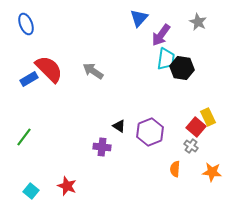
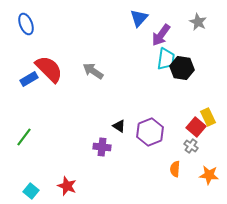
orange star: moved 3 px left, 3 px down
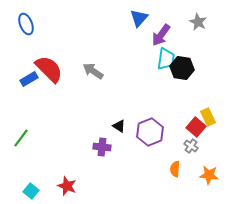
green line: moved 3 px left, 1 px down
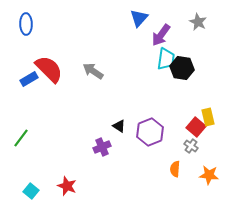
blue ellipse: rotated 20 degrees clockwise
yellow rectangle: rotated 12 degrees clockwise
purple cross: rotated 30 degrees counterclockwise
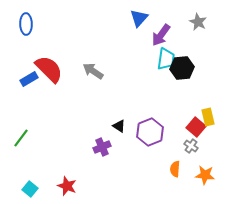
black hexagon: rotated 15 degrees counterclockwise
orange star: moved 4 px left
cyan square: moved 1 px left, 2 px up
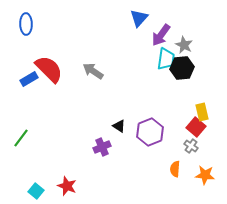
gray star: moved 14 px left, 23 px down
yellow rectangle: moved 6 px left, 5 px up
cyan square: moved 6 px right, 2 px down
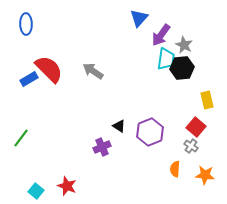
yellow rectangle: moved 5 px right, 12 px up
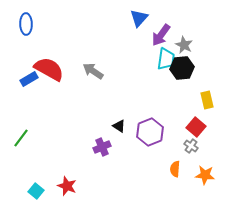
red semicircle: rotated 16 degrees counterclockwise
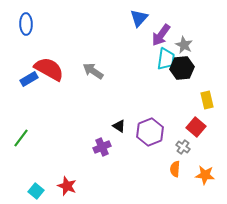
gray cross: moved 8 px left, 1 px down
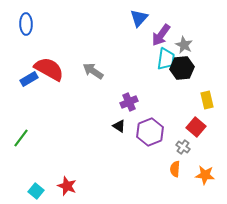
purple cross: moved 27 px right, 45 px up
